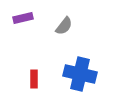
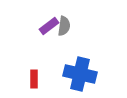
purple rectangle: moved 26 px right, 8 px down; rotated 24 degrees counterclockwise
gray semicircle: rotated 30 degrees counterclockwise
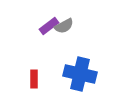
gray semicircle: rotated 54 degrees clockwise
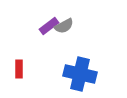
red rectangle: moved 15 px left, 10 px up
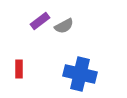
purple rectangle: moved 9 px left, 5 px up
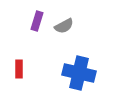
purple rectangle: moved 3 px left; rotated 36 degrees counterclockwise
blue cross: moved 1 px left, 1 px up
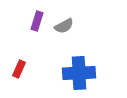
red rectangle: rotated 24 degrees clockwise
blue cross: rotated 16 degrees counterclockwise
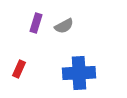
purple rectangle: moved 1 px left, 2 px down
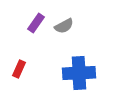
purple rectangle: rotated 18 degrees clockwise
